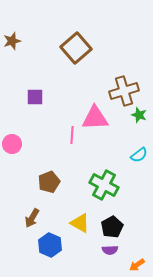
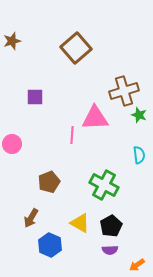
cyan semicircle: rotated 60 degrees counterclockwise
brown arrow: moved 1 px left
black pentagon: moved 1 px left, 1 px up
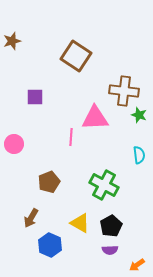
brown square: moved 8 px down; rotated 16 degrees counterclockwise
brown cross: rotated 24 degrees clockwise
pink line: moved 1 px left, 2 px down
pink circle: moved 2 px right
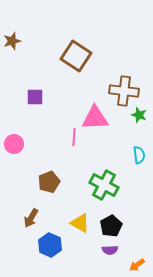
pink line: moved 3 px right
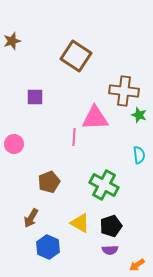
black pentagon: rotated 10 degrees clockwise
blue hexagon: moved 2 px left, 2 px down
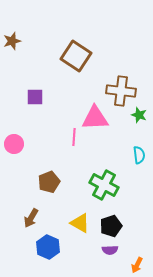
brown cross: moved 3 px left
orange arrow: rotated 28 degrees counterclockwise
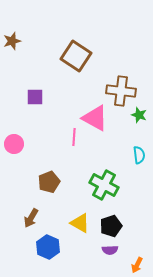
pink triangle: rotated 32 degrees clockwise
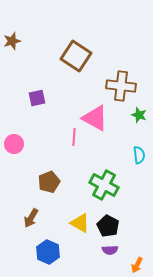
brown cross: moved 5 px up
purple square: moved 2 px right, 1 px down; rotated 12 degrees counterclockwise
black pentagon: moved 3 px left; rotated 25 degrees counterclockwise
blue hexagon: moved 5 px down
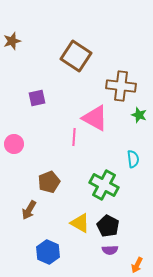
cyan semicircle: moved 6 px left, 4 px down
brown arrow: moved 2 px left, 8 px up
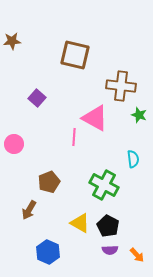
brown star: rotated 12 degrees clockwise
brown square: moved 1 px left, 1 px up; rotated 20 degrees counterclockwise
purple square: rotated 36 degrees counterclockwise
orange arrow: moved 10 px up; rotated 70 degrees counterclockwise
